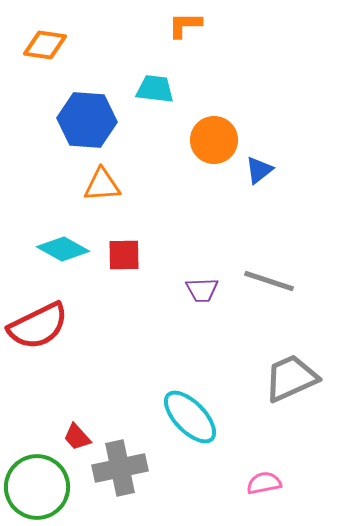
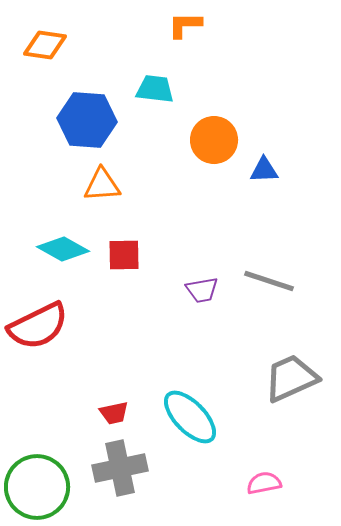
blue triangle: moved 5 px right; rotated 36 degrees clockwise
purple trapezoid: rotated 8 degrees counterclockwise
red trapezoid: moved 37 px right, 24 px up; rotated 60 degrees counterclockwise
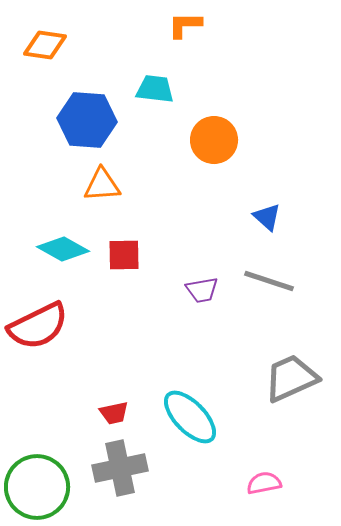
blue triangle: moved 3 px right, 47 px down; rotated 44 degrees clockwise
